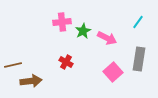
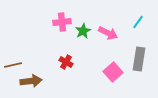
pink arrow: moved 1 px right, 5 px up
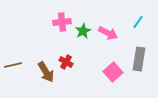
brown arrow: moved 15 px right, 9 px up; rotated 65 degrees clockwise
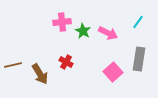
green star: rotated 14 degrees counterclockwise
brown arrow: moved 6 px left, 2 px down
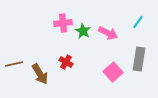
pink cross: moved 1 px right, 1 px down
brown line: moved 1 px right, 1 px up
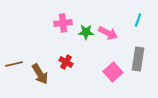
cyan line: moved 2 px up; rotated 16 degrees counterclockwise
green star: moved 3 px right, 1 px down; rotated 28 degrees counterclockwise
gray rectangle: moved 1 px left
